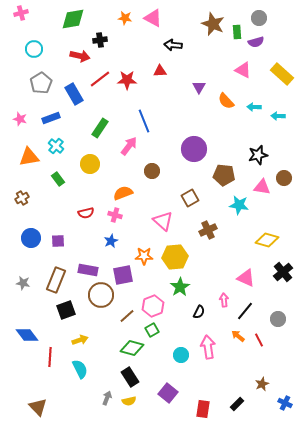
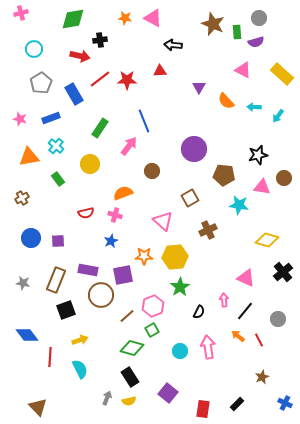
cyan arrow at (278, 116): rotated 56 degrees counterclockwise
cyan circle at (181, 355): moved 1 px left, 4 px up
brown star at (262, 384): moved 7 px up
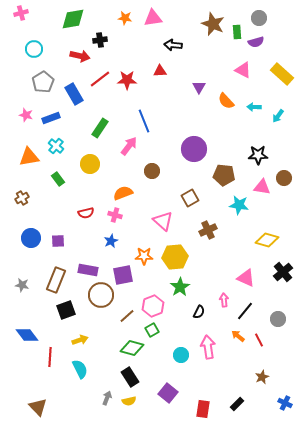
pink triangle at (153, 18): rotated 36 degrees counterclockwise
gray pentagon at (41, 83): moved 2 px right, 1 px up
pink star at (20, 119): moved 6 px right, 4 px up
black star at (258, 155): rotated 12 degrees clockwise
gray star at (23, 283): moved 1 px left, 2 px down
cyan circle at (180, 351): moved 1 px right, 4 px down
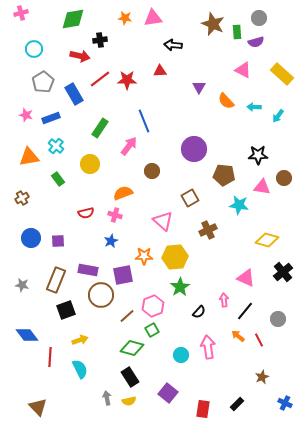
black semicircle at (199, 312): rotated 16 degrees clockwise
gray arrow at (107, 398): rotated 32 degrees counterclockwise
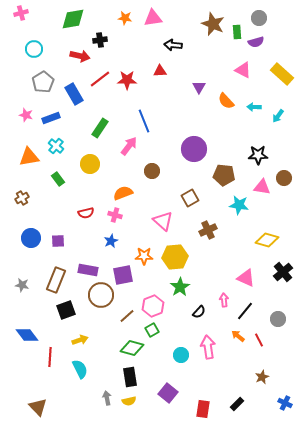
black rectangle at (130, 377): rotated 24 degrees clockwise
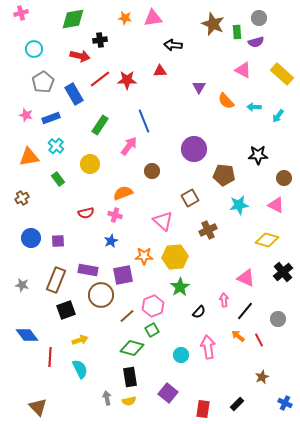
green rectangle at (100, 128): moved 3 px up
pink triangle at (262, 187): moved 14 px right, 18 px down; rotated 18 degrees clockwise
cyan star at (239, 205): rotated 18 degrees counterclockwise
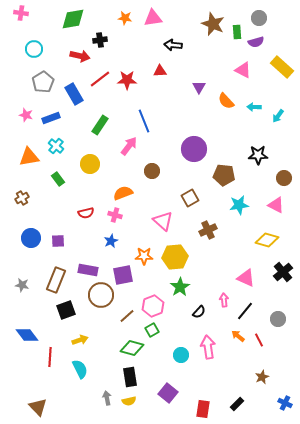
pink cross at (21, 13): rotated 24 degrees clockwise
yellow rectangle at (282, 74): moved 7 px up
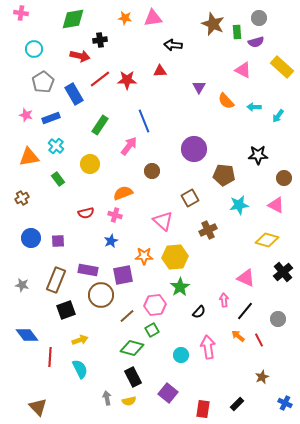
pink hexagon at (153, 306): moved 2 px right, 1 px up; rotated 15 degrees clockwise
black rectangle at (130, 377): moved 3 px right; rotated 18 degrees counterclockwise
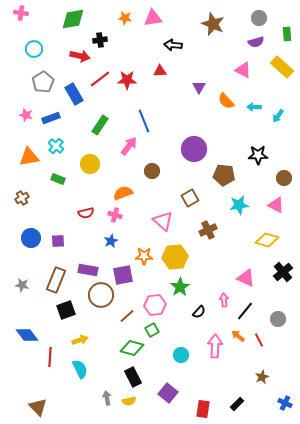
green rectangle at (237, 32): moved 50 px right, 2 px down
green rectangle at (58, 179): rotated 32 degrees counterclockwise
pink arrow at (208, 347): moved 7 px right, 1 px up; rotated 10 degrees clockwise
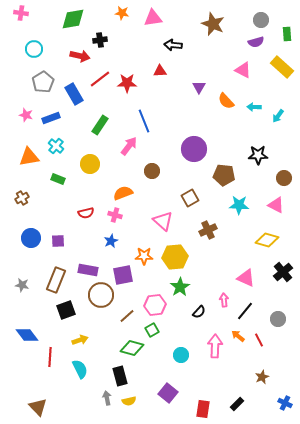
orange star at (125, 18): moved 3 px left, 5 px up
gray circle at (259, 18): moved 2 px right, 2 px down
red star at (127, 80): moved 3 px down
cyan star at (239, 205): rotated 12 degrees clockwise
black rectangle at (133, 377): moved 13 px left, 1 px up; rotated 12 degrees clockwise
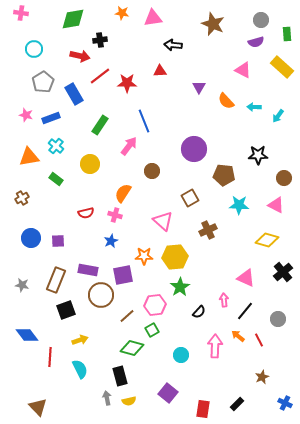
red line at (100, 79): moved 3 px up
green rectangle at (58, 179): moved 2 px left; rotated 16 degrees clockwise
orange semicircle at (123, 193): rotated 36 degrees counterclockwise
